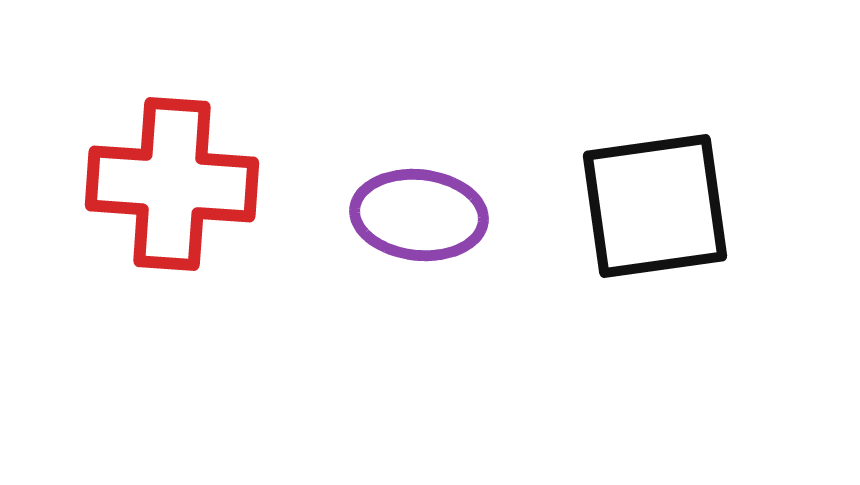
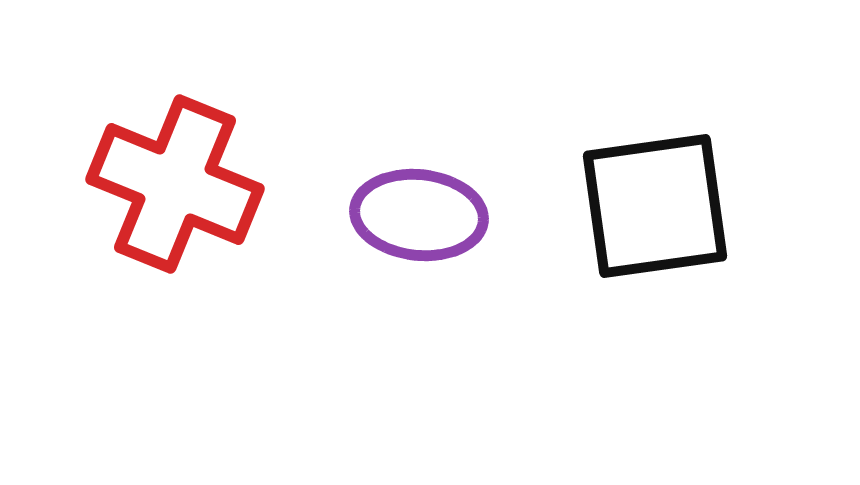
red cross: moved 3 px right; rotated 18 degrees clockwise
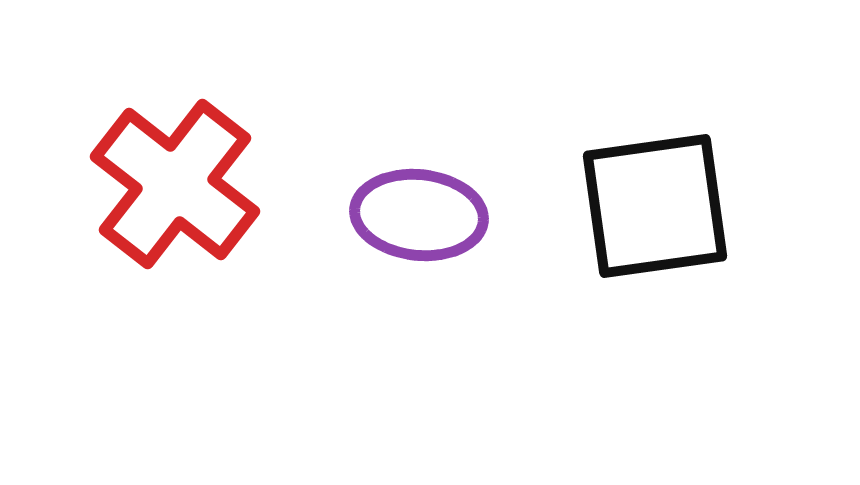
red cross: rotated 16 degrees clockwise
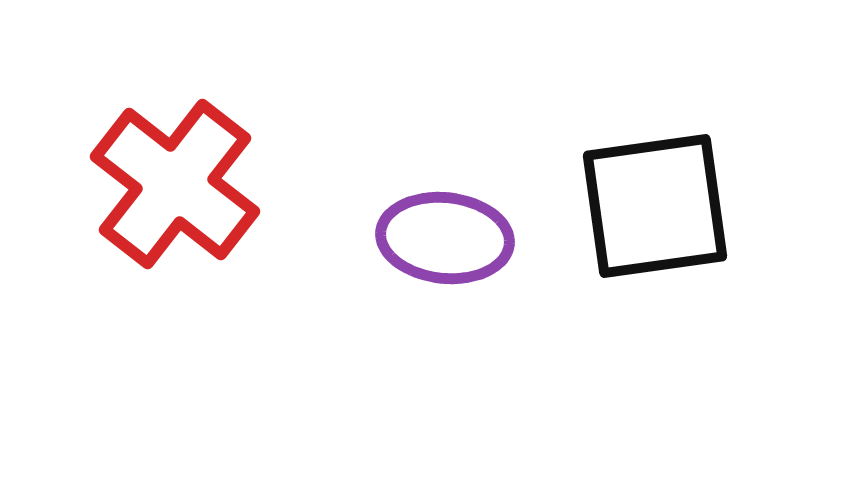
purple ellipse: moved 26 px right, 23 px down
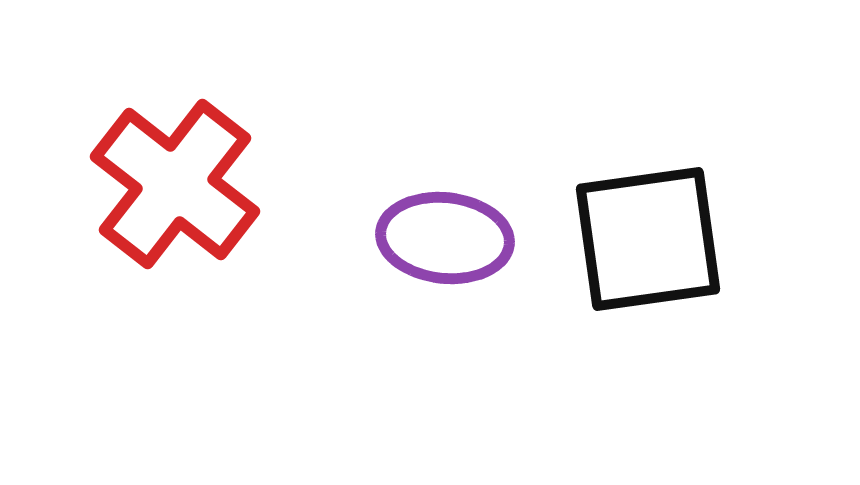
black square: moved 7 px left, 33 px down
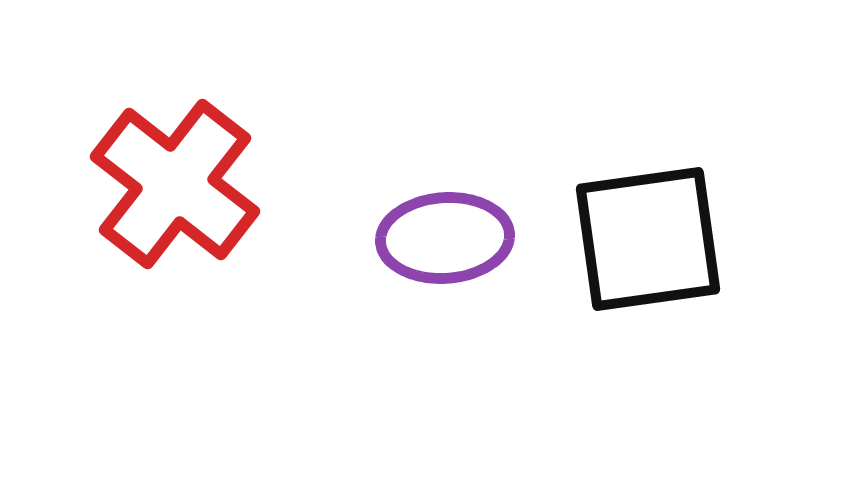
purple ellipse: rotated 10 degrees counterclockwise
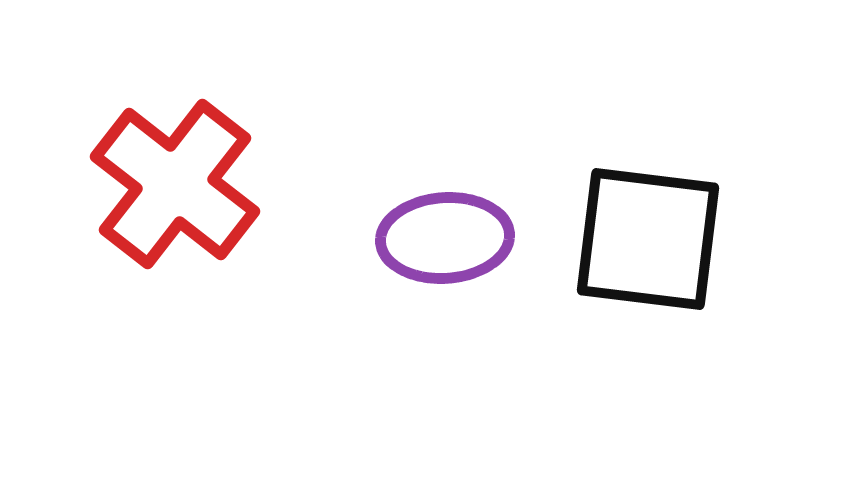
black square: rotated 15 degrees clockwise
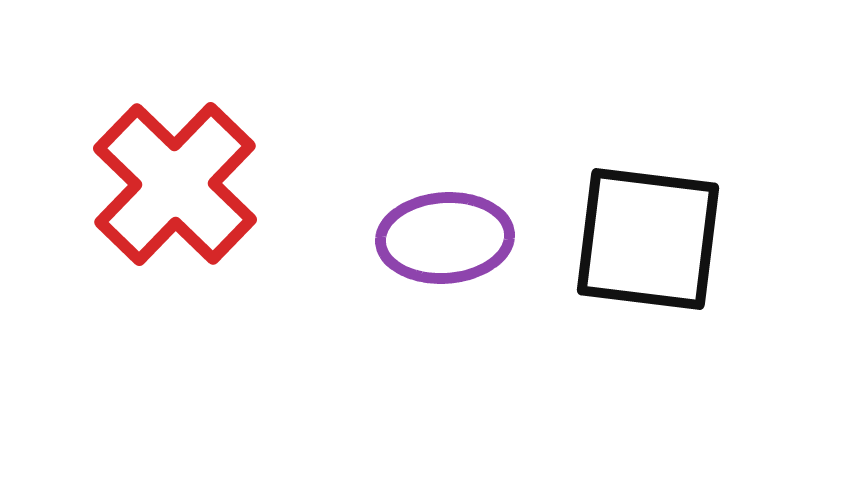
red cross: rotated 6 degrees clockwise
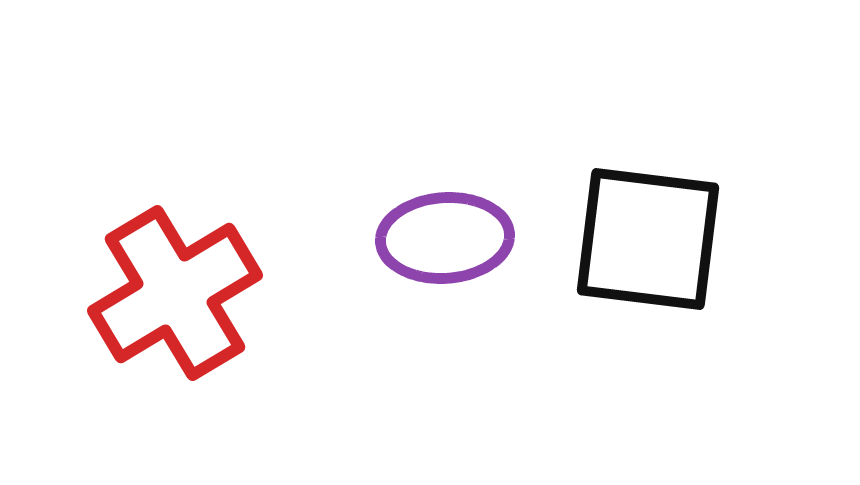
red cross: moved 109 px down; rotated 15 degrees clockwise
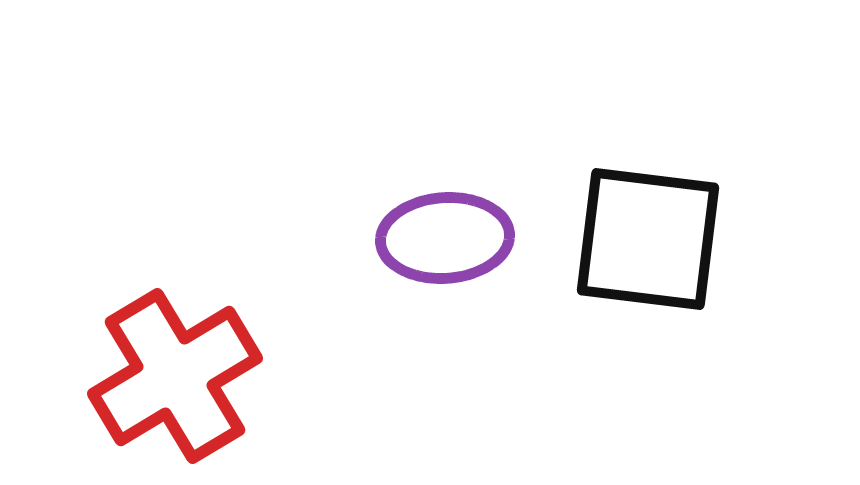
red cross: moved 83 px down
